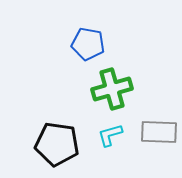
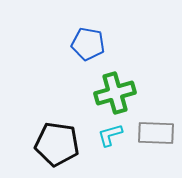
green cross: moved 3 px right, 4 px down
gray rectangle: moved 3 px left, 1 px down
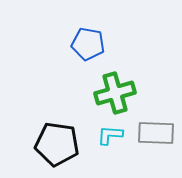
cyan L-shape: rotated 20 degrees clockwise
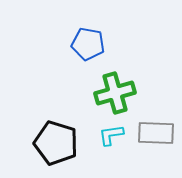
cyan L-shape: moved 1 px right; rotated 12 degrees counterclockwise
black pentagon: moved 1 px left, 1 px up; rotated 9 degrees clockwise
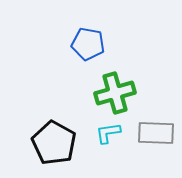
cyan L-shape: moved 3 px left, 2 px up
black pentagon: moved 2 px left; rotated 12 degrees clockwise
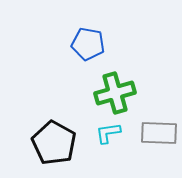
gray rectangle: moved 3 px right
